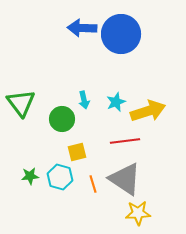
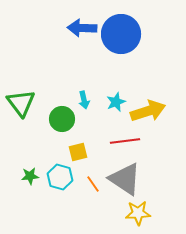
yellow square: moved 1 px right
orange line: rotated 18 degrees counterclockwise
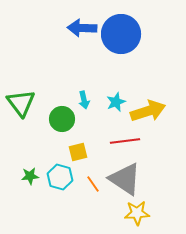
yellow star: moved 1 px left
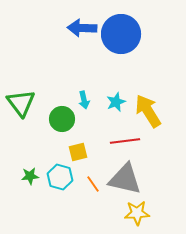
yellow arrow: rotated 104 degrees counterclockwise
gray triangle: rotated 21 degrees counterclockwise
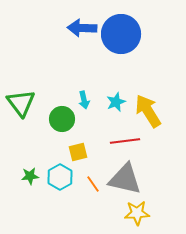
cyan hexagon: rotated 15 degrees clockwise
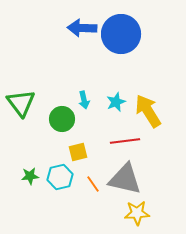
cyan hexagon: rotated 15 degrees clockwise
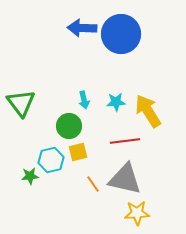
cyan star: rotated 18 degrees clockwise
green circle: moved 7 px right, 7 px down
cyan hexagon: moved 9 px left, 17 px up
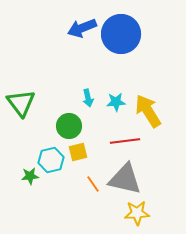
blue arrow: rotated 24 degrees counterclockwise
cyan arrow: moved 4 px right, 2 px up
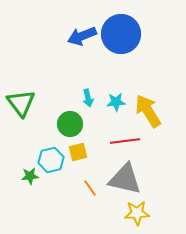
blue arrow: moved 8 px down
green circle: moved 1 px right, 2 px up
orange line: moved 3 px left, 4 px down
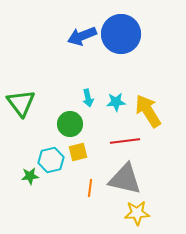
orange line: rotated 42 degrees clockwise
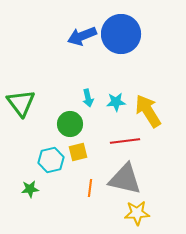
green star: moved 13 px down
